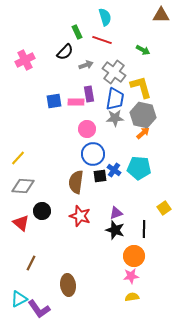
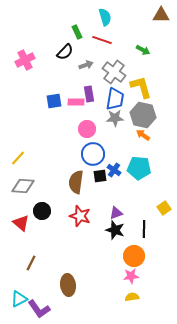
orange arrow: moved 2 px down; rotated 104 degrees counterclockwise
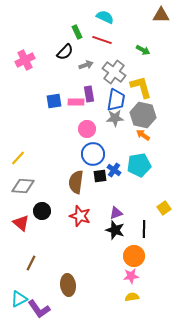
cyan semicircle: rotated 48 degrees counterclockwise
blue trapezoid: moved 1 px right, 1 px down
cyan pentagon: moved 3 px up; rotated 15 degrees counterclockwise
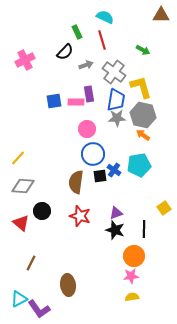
red line: rotated 54 degrees clockwise
gray star: moved 2 px right
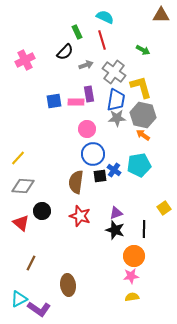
purple L-shape: rotated 20 degrees counterclockwise
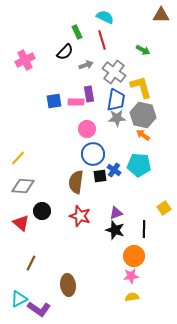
cyan pentagon: rotated 15 degrees clockwise
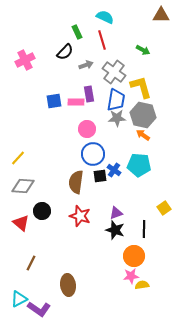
yellow semicircle: moved 10 px right, 12 px up
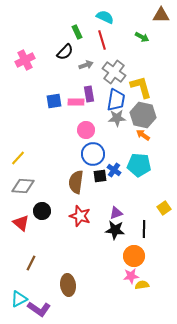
green arrow: moved 1 px left, 13 px up
pink circle: moved 1 px left, 1 px down
black star: rotated 12 degrees counterclockwise
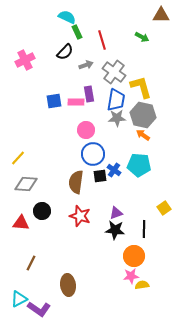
cyan semicircle: moved 38 px left
gray diamond: moved 3 px right, 2 px up
red triangle: rotated 36 degrees counterclockwise
